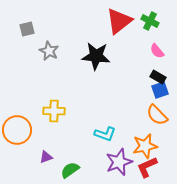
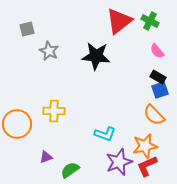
orange semicircle: moved 3 px left
orange circle: moved 6 px up
red L-shape: moved 1 px up
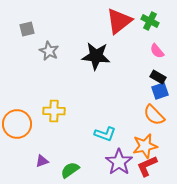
blue square: moved 1 px down
purple triangle: moved 4 px left, 4 px down
purple star: rotated 16 degrees counterclockwise
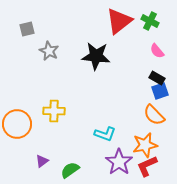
black rectangle: moved 1 px left, 1 px down
orange star: moved 1 px up
purple triangle: rotated 16 degrees counterclockwise
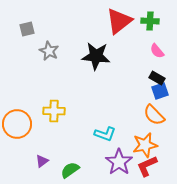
green cross: rotated 24 degrees counterclockwise
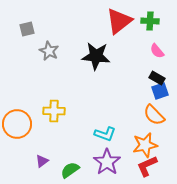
purple star: moved 12 px left
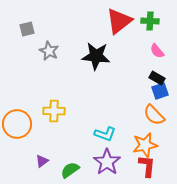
red L-shape: rotated 120 degrees clockwise
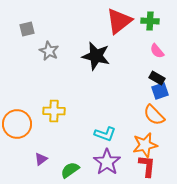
black star: rotated 8 degrees clockwise
purple triangle: moved 1 px left, 2 px up
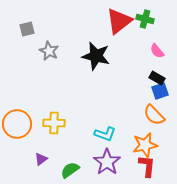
green cross: moved 5 px left, 2 px up; rotated 12 degrees clockwise
yellow cross: moved 12 px down
